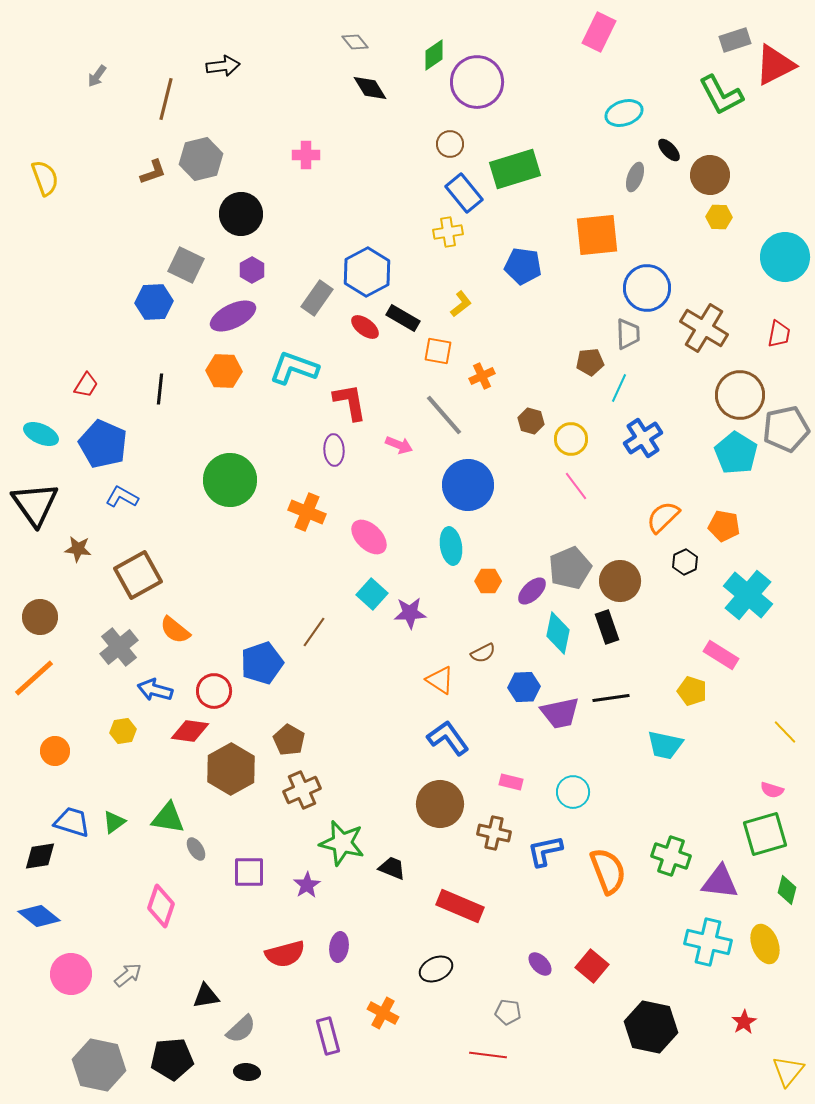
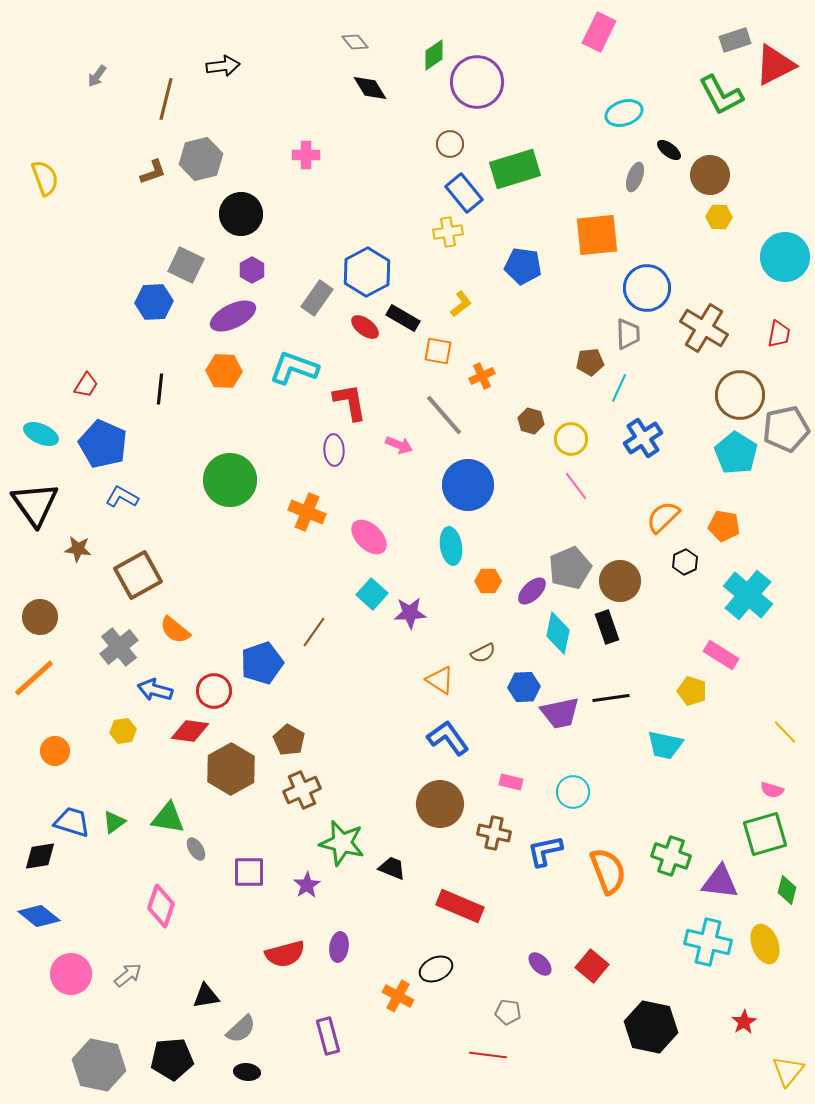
black ellipse at (669, 150): rotated 10 degrees counterclockwise
orange cross at (383, 1013): moved 15 px right, 17 px up
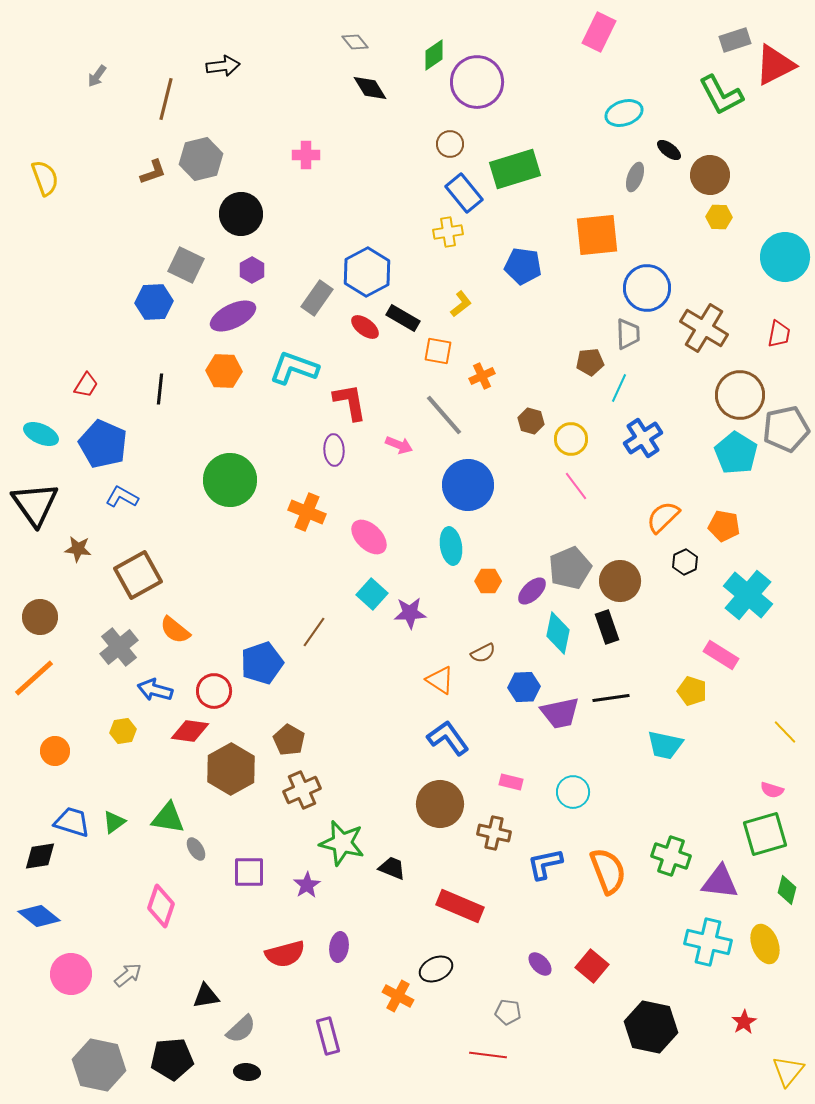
blue L-shape at (545, 851): moved 13 px down
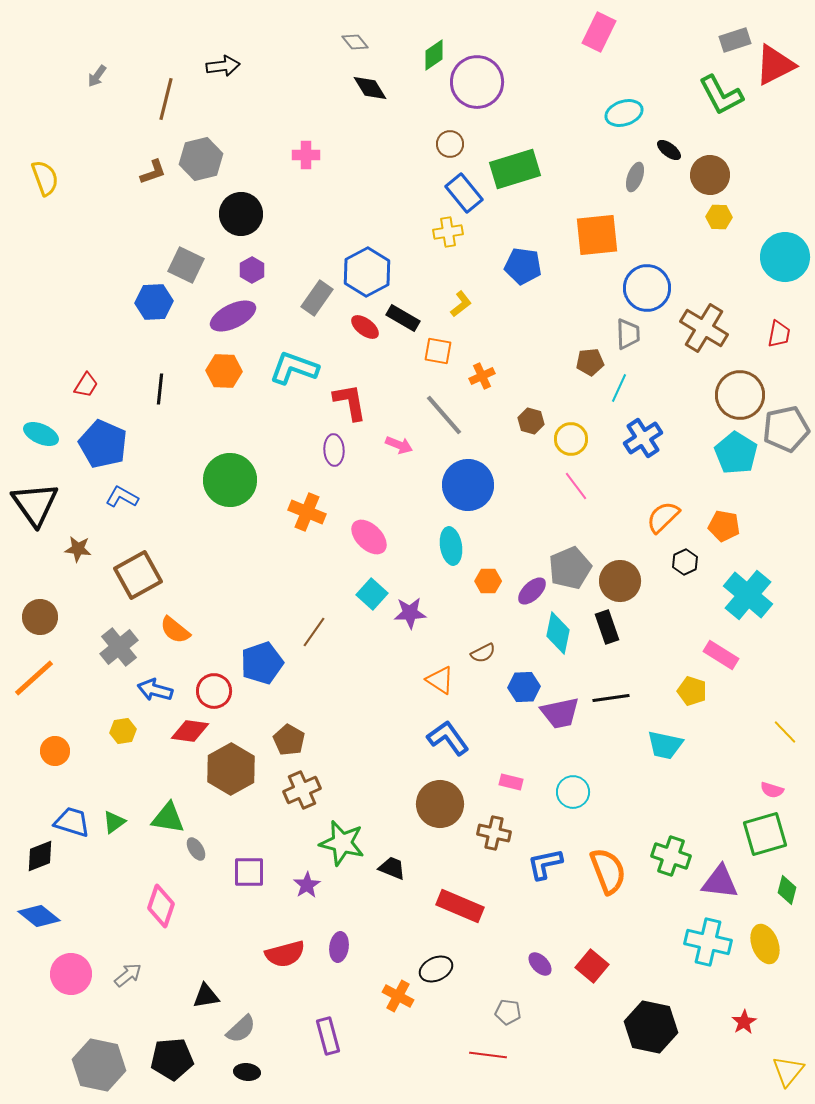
black diamond at (40, 856): rotated 12 degrees counterclockwise
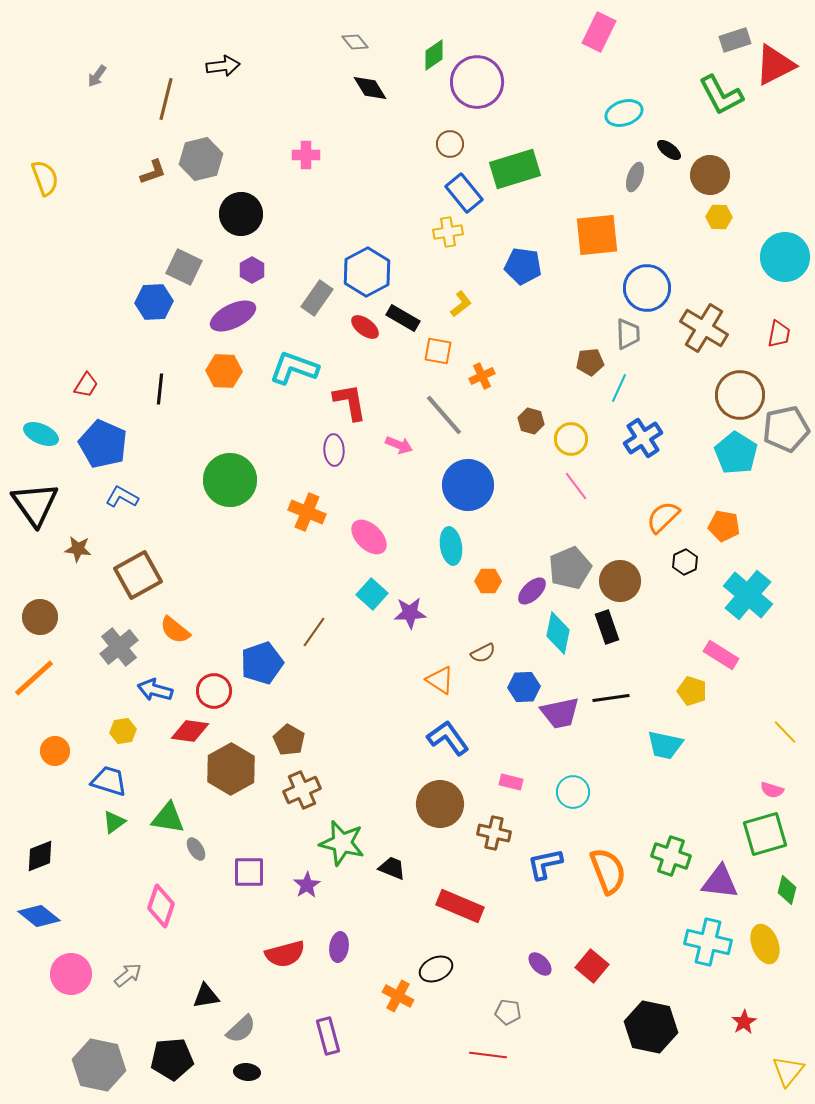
gray square at (186, 265): moved 2 px left, 2 px down
blue trapezoid at (72, 822): moved 37 px right, 41 px up
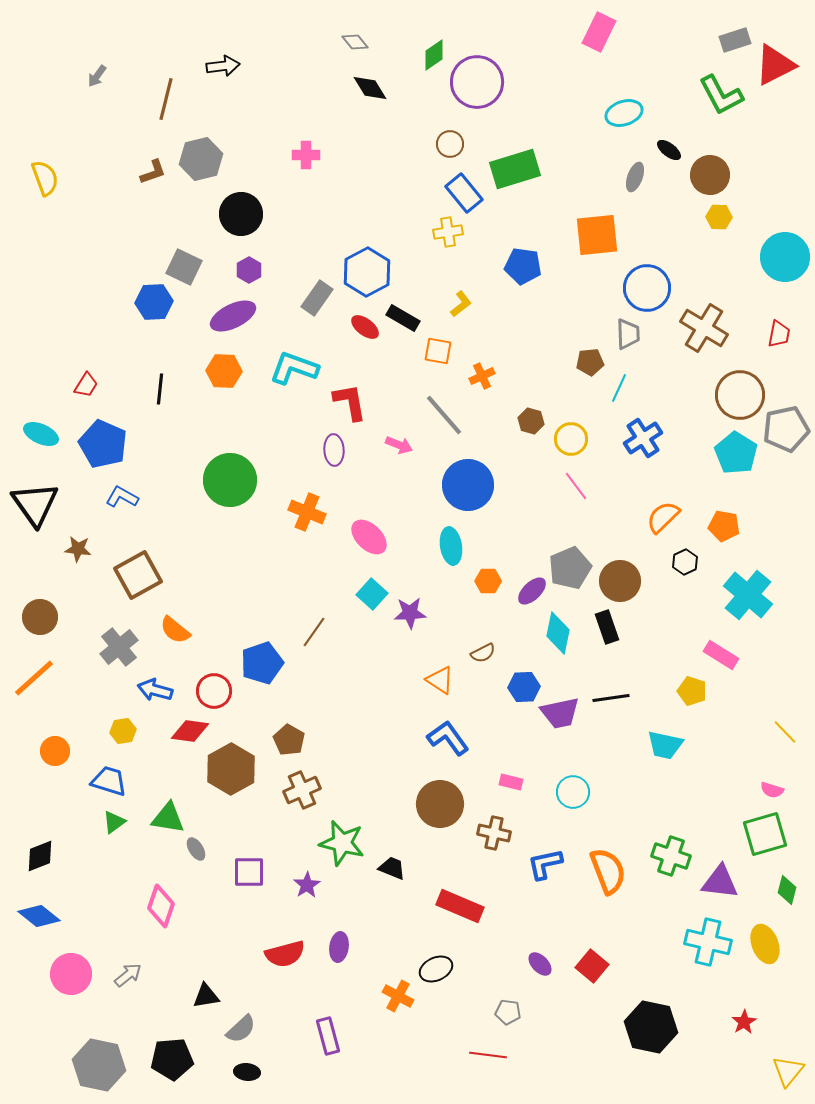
purple hexagon at (252, 270): moved 3 px left
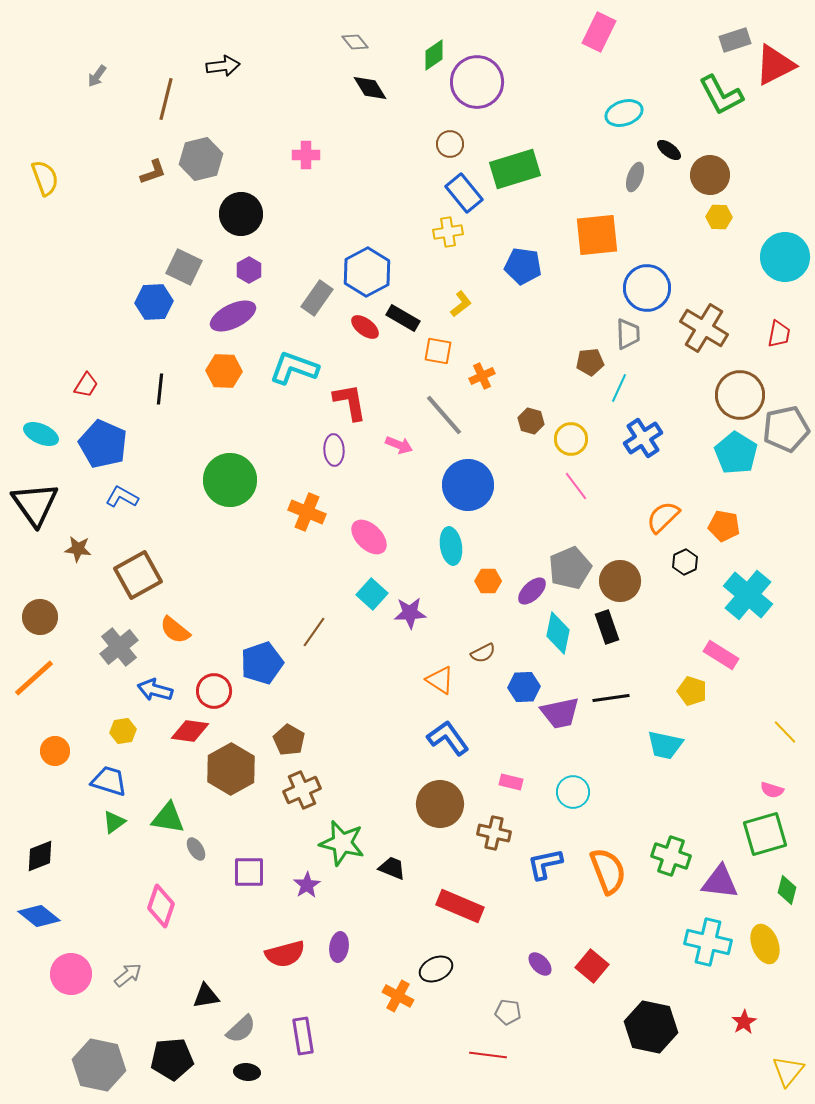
purple rectangle at (328, 1036): moved 25 px left; rotated 6 degrees clockwise
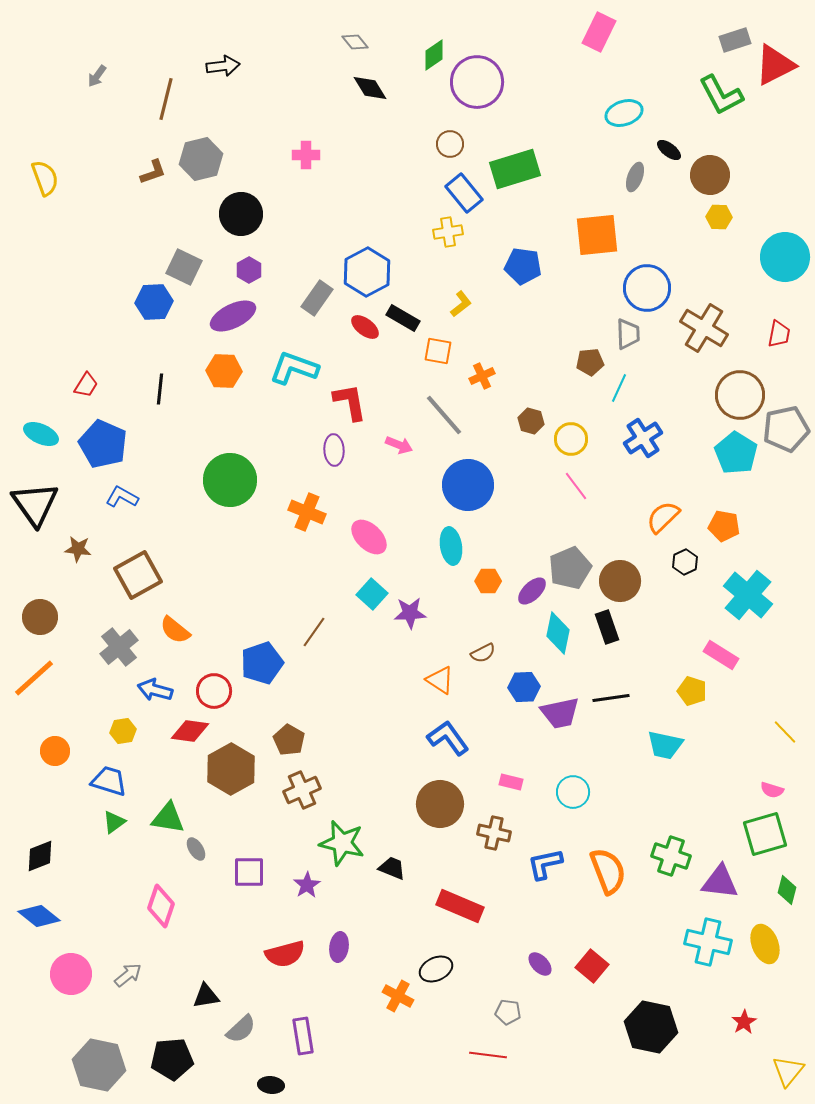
black ellipse at (247, 1072): moved 24 px right, 13 px down
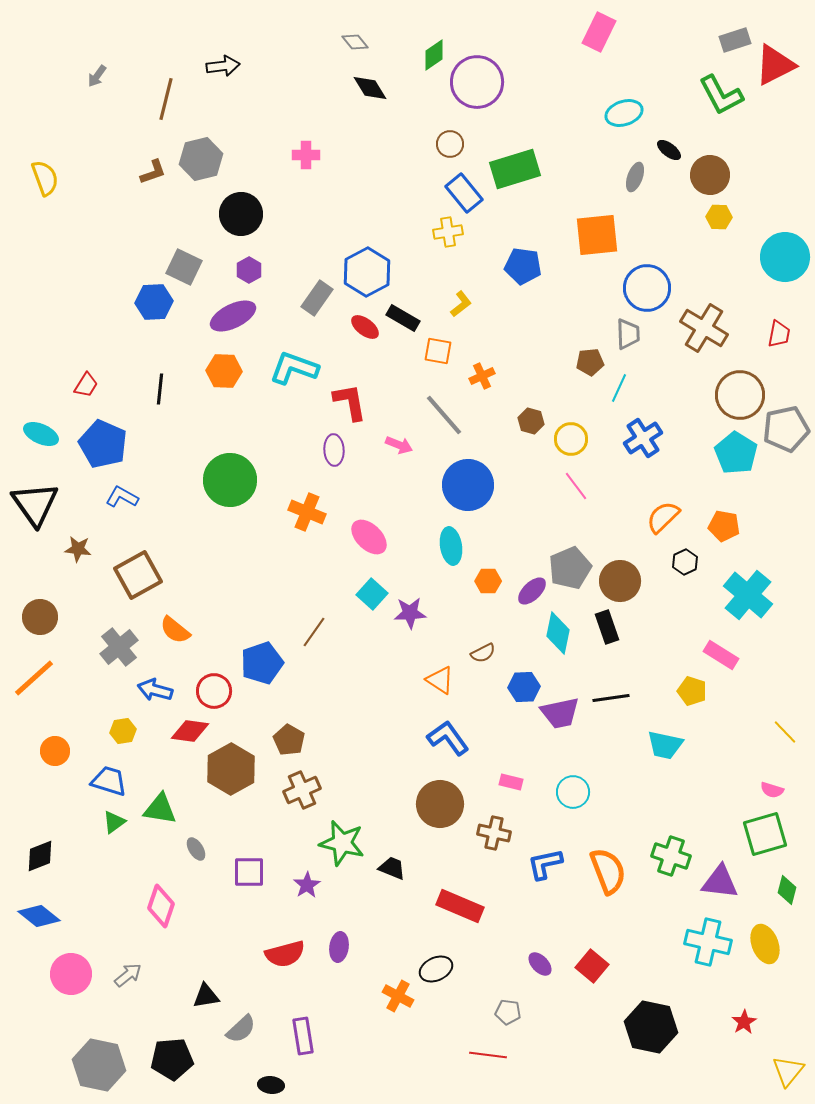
green triangle at (168, 818): moved 8 px left, 9 px up
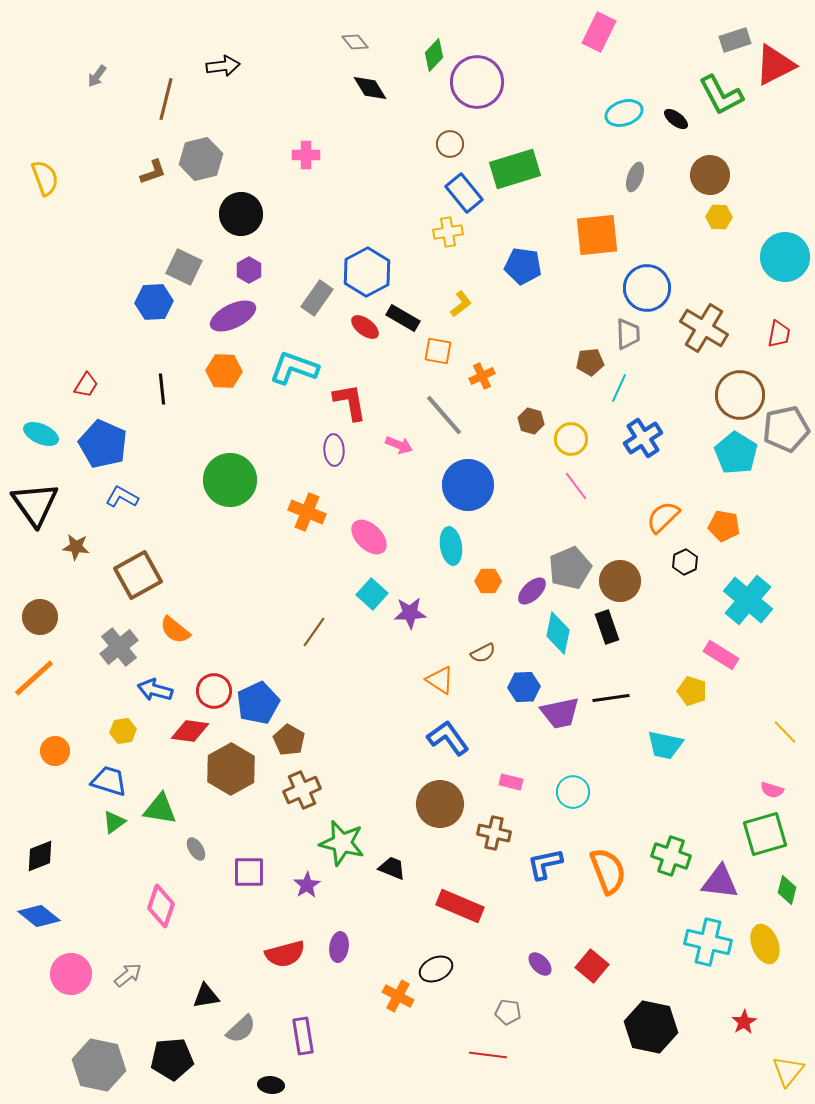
green diamond at (434, 55): rotated 12 degrees counterclockwise
black ellipse at (669, 150): moved 7 px right, 31 px up
black line at (160, 389): moved 2 px right; rotated 12 degrees counterclockwise
brown star at (78, 549): moved 2 px left, 2 px up
cyan cross at (748, 595): moved 5 px down
blue pentagon at (262, 663): moved 4 px left, 40 px down; rotated 6 degrees counterclockwise
